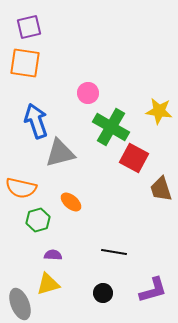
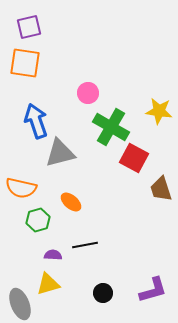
black line: moved 29 px left, 7 px up; rotated 20 degrees counterclockwise
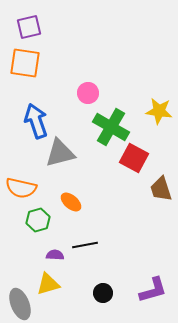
purple semicircle: moved 2 px right
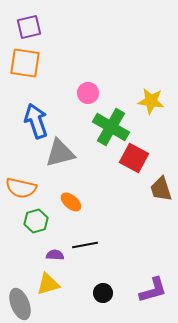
yellow star: moved 8 px left, 10 px up
green hexagon: moved 2 px left, 1 px down
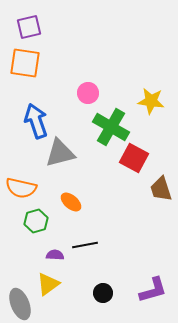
yellow triangle: rotated 20 degrees counterclockwise
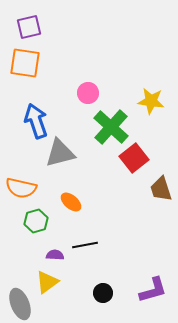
green cross: rotated 12 degrees clockwise
red square: rotated 24 degrees clockwise
yellow triangle: moved 1 px left, 2 px up
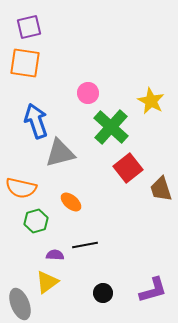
yellow star: rotated 20 degrees clockwise
red square: moved 6 px left, 10 px down
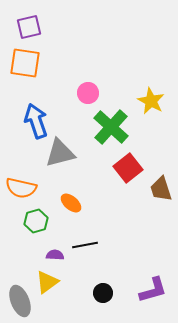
orange ellipse: moved 1 px down
gray ellipse: moved 3 px up
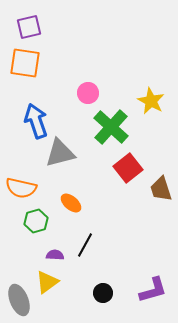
black line: rotated 50 degrees counterclockwise
gray ellipse: moved 1 px left, 1 px up
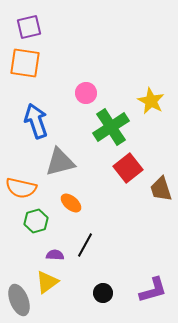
pink circle: moved 2 px left
green cross: rotated 15 degrees clockwise
gray triangle: moved 9 px down
